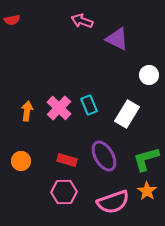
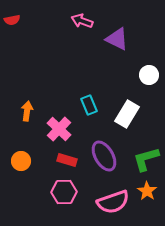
pink cross: moved 21 px down
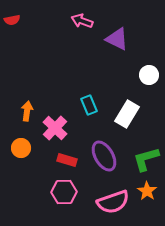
pink cross: moved 4 px left, 1 px up
orange circle: moved 13 px up
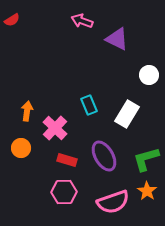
red semicircle: rotated 21 degrees counterclockwise
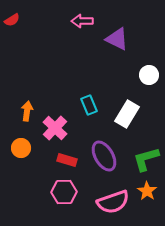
pink arrow: rotated 20 degrees counterclockwise
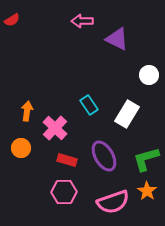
cyan rectangle: rotated 12 degrees counterclockwise
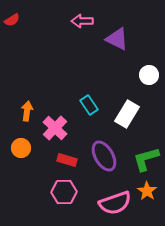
pink semicircle: moved 2 px right, 1 px down
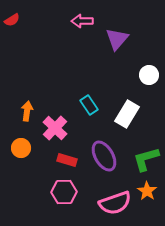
purple triangle: rotated 45 degrees clockwise
